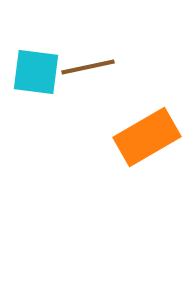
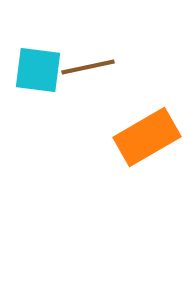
cyan square: moved 2 px right, 2 px up
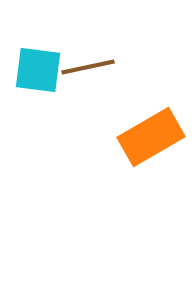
orange rectangle: moved 4 px right
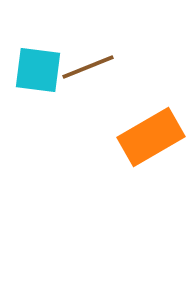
brown line: rotated 10 degrees counterclockwise
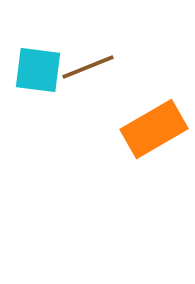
orange rectangle: moved 3 px right, 8 px up
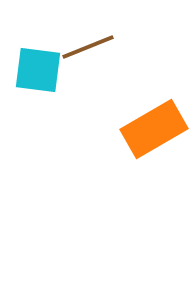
brown line: moved 20 px up
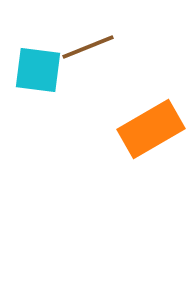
orange rectangle: moved 3 px left
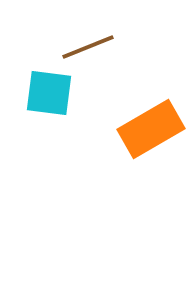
cyan square: moved 11 px right, 23 px down
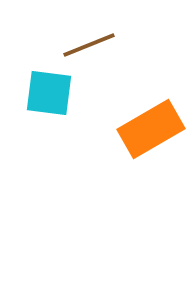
brown line: moved 1 px right, 2 px up
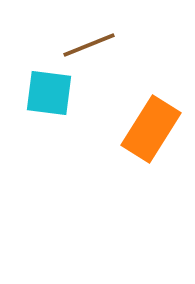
orange rectangle: rotated 28 degrees counterclockwise
